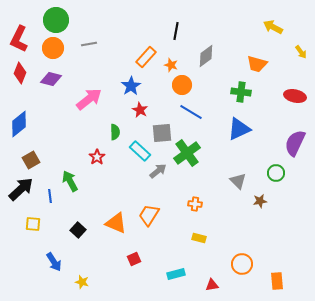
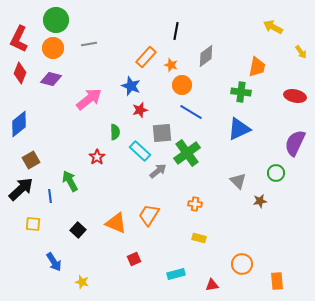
orange trapezoid at (257, 64): moved 3 px down; rotated 95 degrees counterclockwise
blue star at (131, 86): rotated 18 degrees counterclockwise
red star at (140, 110): rotated 28 degrees clockwise
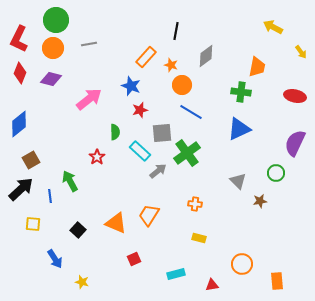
blue arrow at (54, 262): moved 1 px right, 3 px up
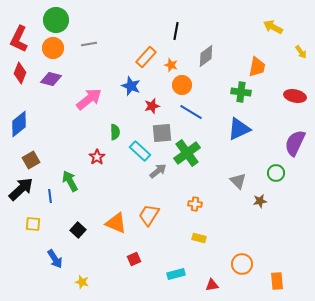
red star at (140, 110): moved 12 px right, 4 px up
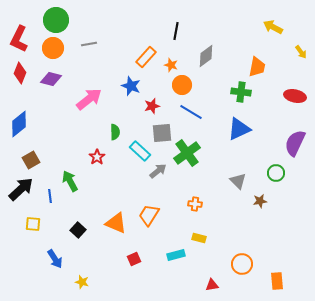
cyan rectangle at (176, 274): moved 19 px up
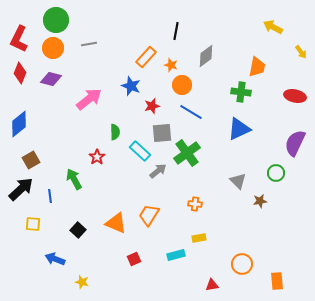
green arrow at (70, 181): moved 4 px right, 2 px up
yellow rectangle at (199, 238): rotated 24 degrees counterclockwise
blue arrow at (55, 259): rotated 144 degrees clockwise
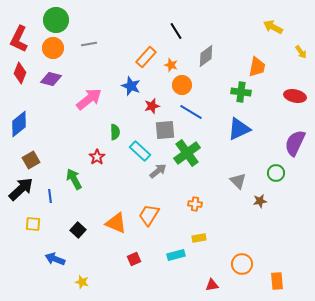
black line at (176, 31): rotated 42 degrees counterclockwise
gray square at (162, 133): moved 3 px right, 3 px up
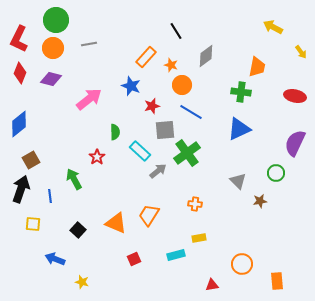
black arrow at (21, 189): rotated 28 degrees counterclockwise
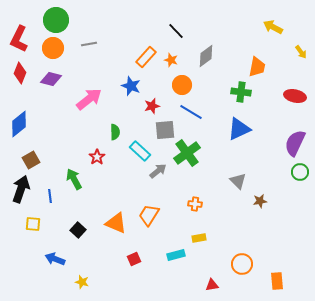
black line at (176, 31): rotated 12 degrees counterclockwise
orange star at (171, 65): moved 5 px up
green circle at (276, 173): moved 24 px right, 1 px up
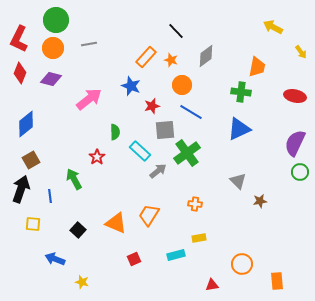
blue diamond at (19, 124): moved 7 px right
